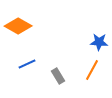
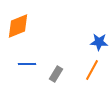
orange diamond: rotated 52 degrees counterclockwise
blue line: rotated 24 degrees clockwise
gray rectangle: moved 2 px left, 2 px up; rotated 63 degrees clockwise
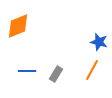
blue star: rotated 12 degrees clockwise
blue line: moved 7 px down
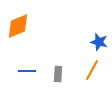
gray rectangle: moved 2 px right; rotated 28 degrees counterclockwise
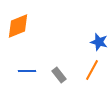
gray rectangle: moved 1 px right, 1 px down; rotated 42 degrees counterclockwise
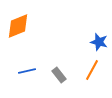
blue line: rotated 12 degrees counterclockwise
